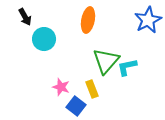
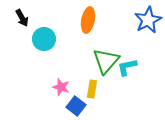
black arrow: moved 3 px left, 1 px down
yellow rectangle: rotated 30 degrees clockwise
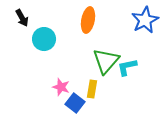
blue star: moved 3 px left
blue square: moved 1 px left, 3 px up
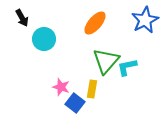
orange ellipse: moved 7 px right, 3 px down; rotated 30 degrees clockwise
